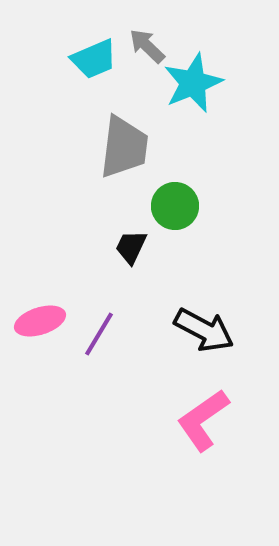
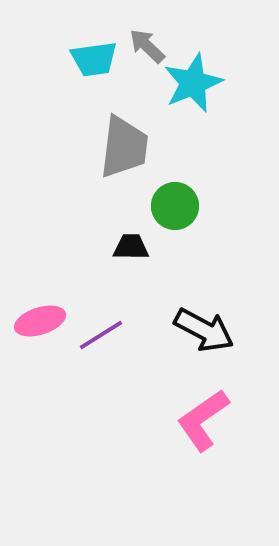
cyan trapezoid: rotated 15 degrees clockwise
black trapezoid: rotated 66 degrees clockwise
purple line: moved 2 px right, 1 px down; rotated 27 degrees clockwise
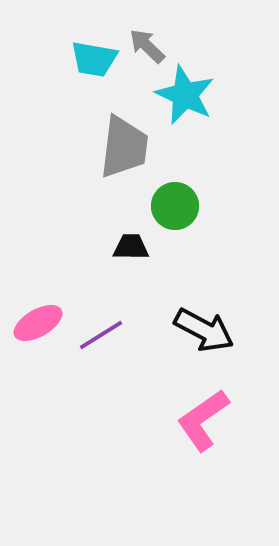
cyan trapezoid: rotated 18 degrees clockwise
cyan star: moved 8 px left, 12 px down; rotated 24 degrees counterclockwise
pink ellipse: moved 2 px left, 2 px down; rotated 12 degrees counterclockwise
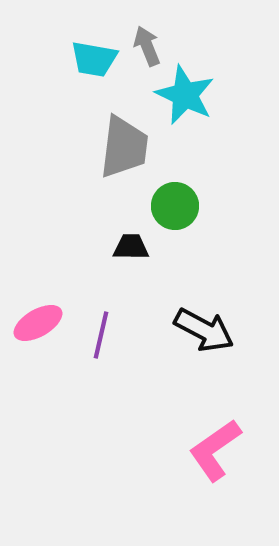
gray arrow: rotated 24 degrees clockwise
purple line: rotated 45 degrees counterclockwise
pink L-shape: moved 12 px right, 30 px down
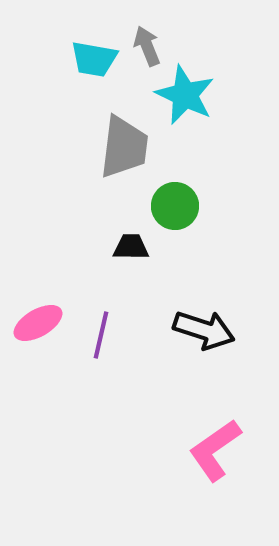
black arrow: rotated 10 degrees counterclockwise
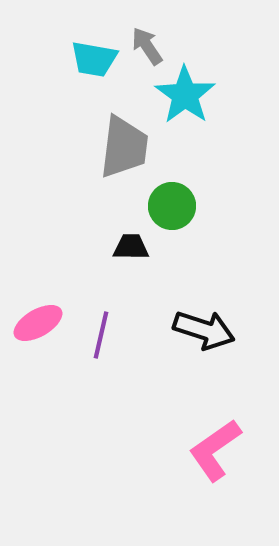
gray arrow: rotated 12 degrees counterclockwise
cyan star: rotated 10 degrees clockwise
green circle: moved 3 px left
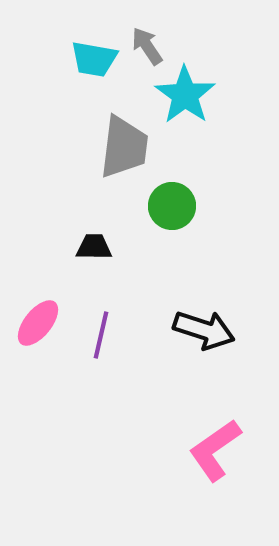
black trapezoid: moved 37 px left
pink ellipse: rotated 21 degrees counterclockwise
